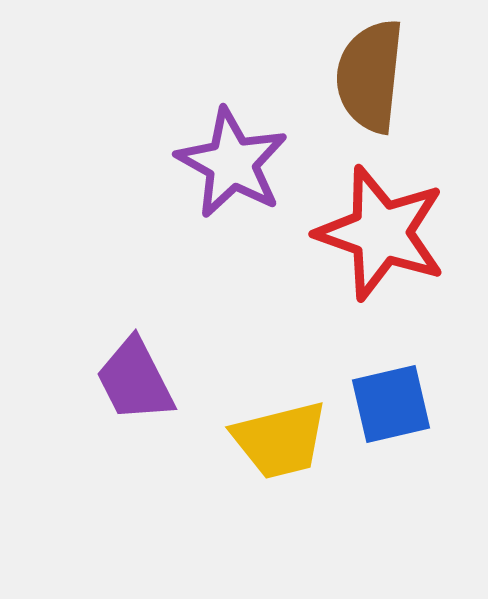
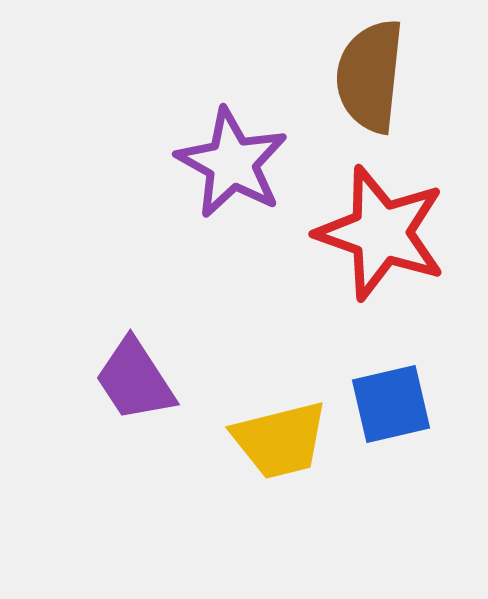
purple trapezoid: rotated 6 degrees counterclockwise
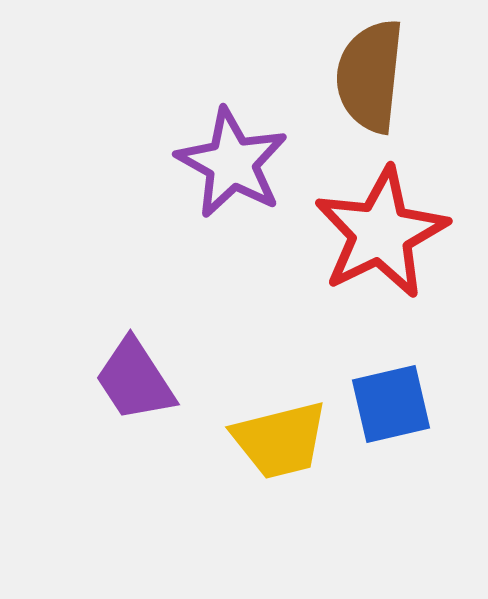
red star: rotated 27 degrees clockwise
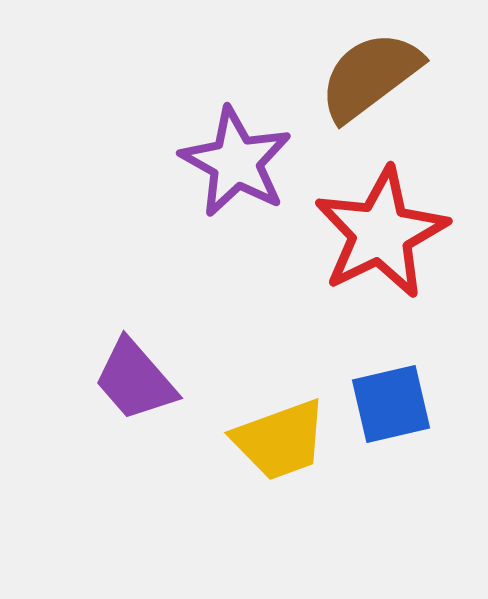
brown semicircle: rotated 47 degrees clockwise
purple star: moved 4 px right, 1 px up
purple trapezoid: rotated 8 degrees counterclockwise
yellow trapezoid: rotated 6 degrees counterclockwise
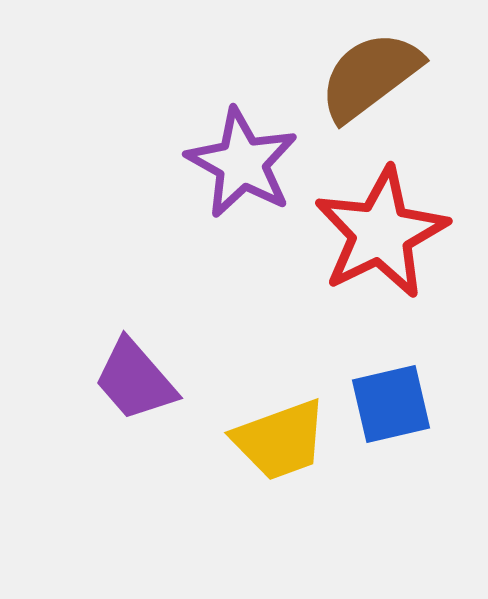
purple star: moved 6 px right, 1 px down
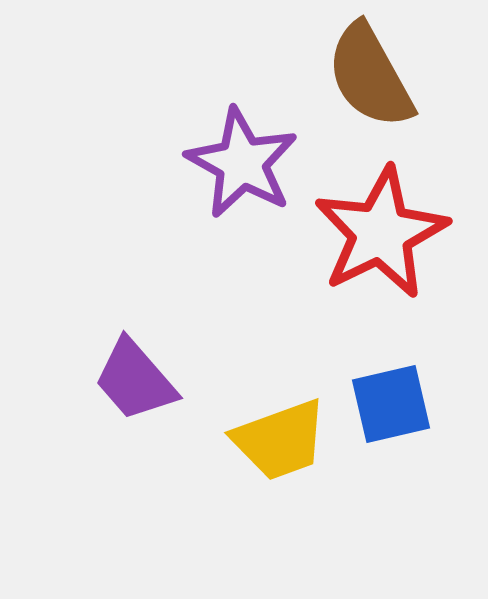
brown semicircle: rotated 82 degrees counterclockwise
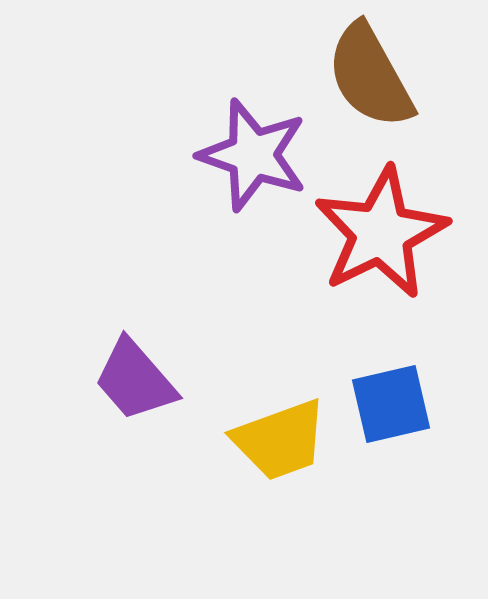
purple star: moved 11 px right, 8 px up; rotated 10 degrees counterclockwise
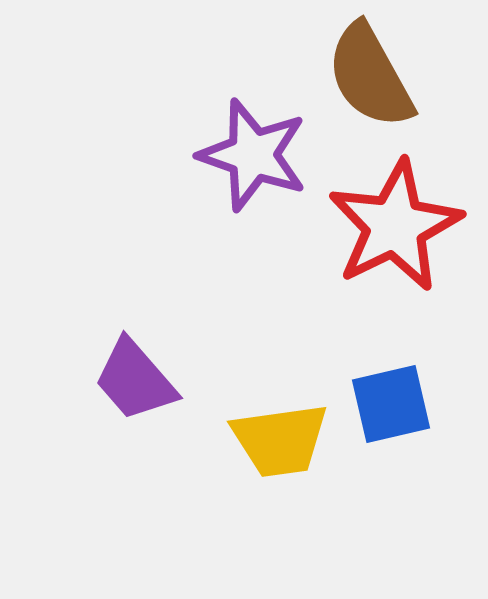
red star: moved 14 px right, 7 px up
yellow trapezoid: rotated 12 degrees clockwise
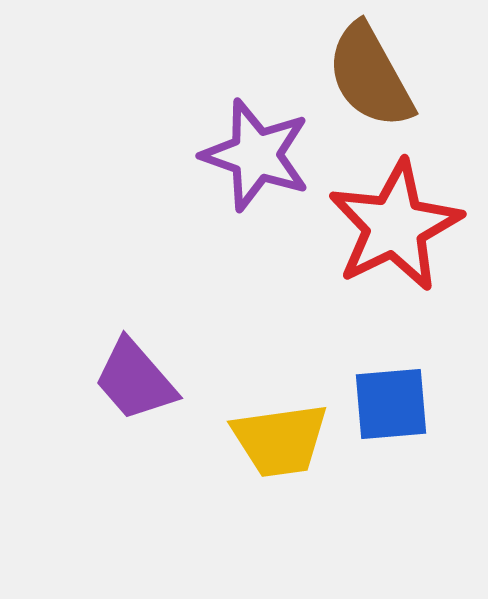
purple star: moved 3 px right
blue square: rotated 8 degrees clockwise
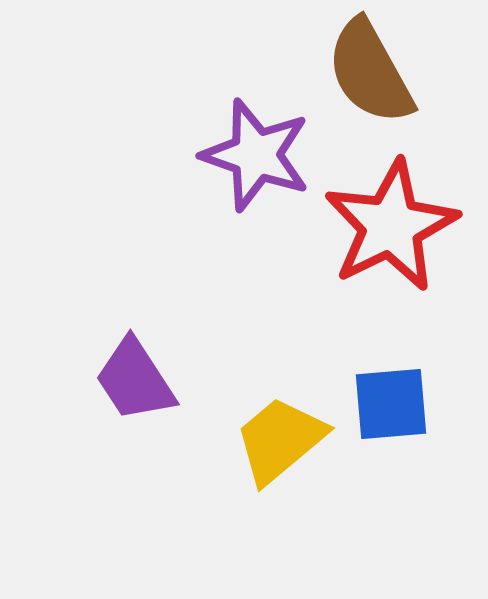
brown semicircle: moved 4 px up
red star: moved 4 px left
purple trapezoid: rotated 8 degrees clockwise
yellow trapezoid: rotated 148 degrees clockwise
